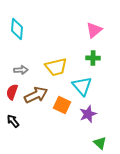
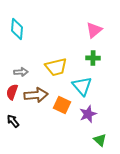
gray arrow: moved 2 px down
brown arrow: rotated 20 degrees clockwise
green triangle: moved 3 px up
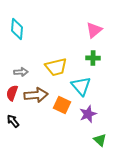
cyan triangle: moved 1 px left
red semicircle: moved 1 px down
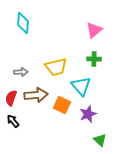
cyan diamond: moved 6 px right, 6 px up
green cross: moved 1 px right, 1 px down
red semicircle: moved 1 px left, 5 px down
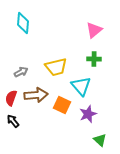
gray arrow: rotated 24 degrees counterclockwise
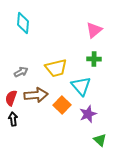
yellow trapezoid: moved 1 px down
orange square: rotated 18 degrees clockwise
black arrow: moved 2 px up; rotated 32 degrees clockwise
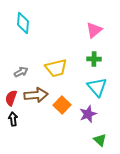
cyan triangle: moved 16 px right, 1 px down
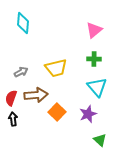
orange square: moved 5 px left, 7 px down
